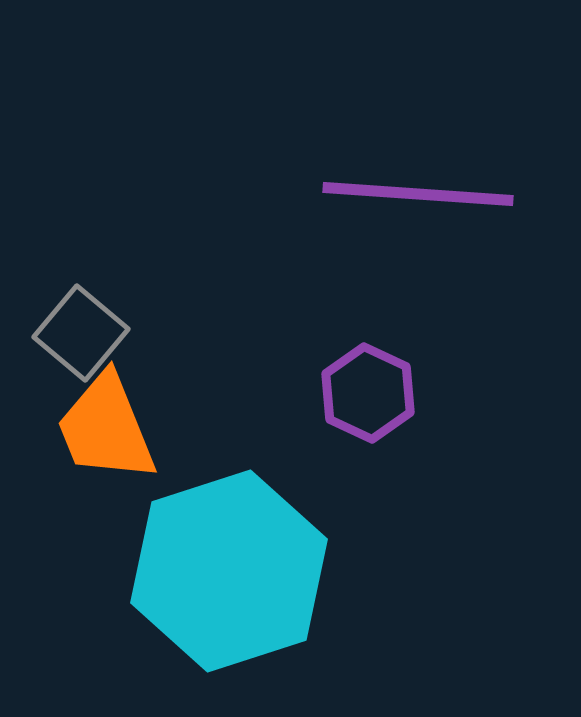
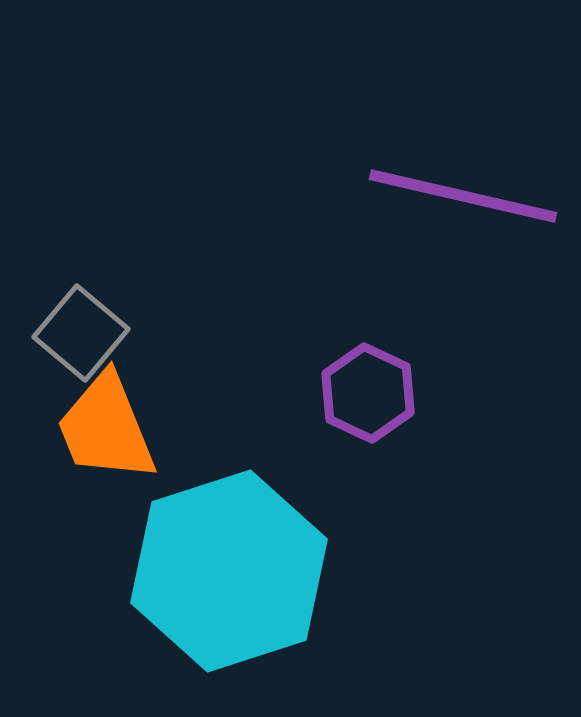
purple line: moved 45 px right, 2 px down; rotated 9 degrees clockwise
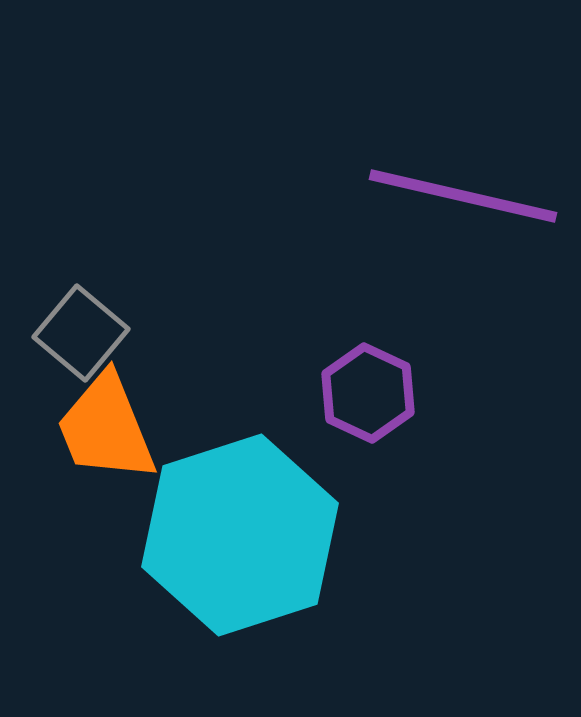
cyan hexagon: moved 11 px right, 36 px up
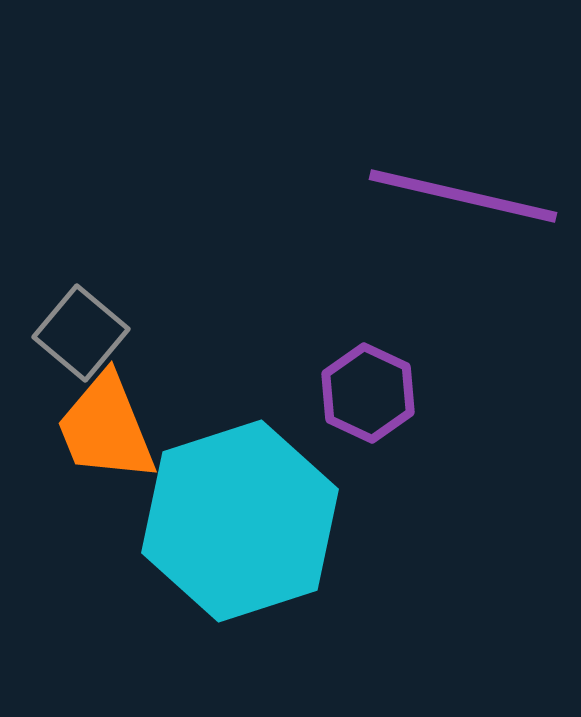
cyan hexagon: moved 14 px up
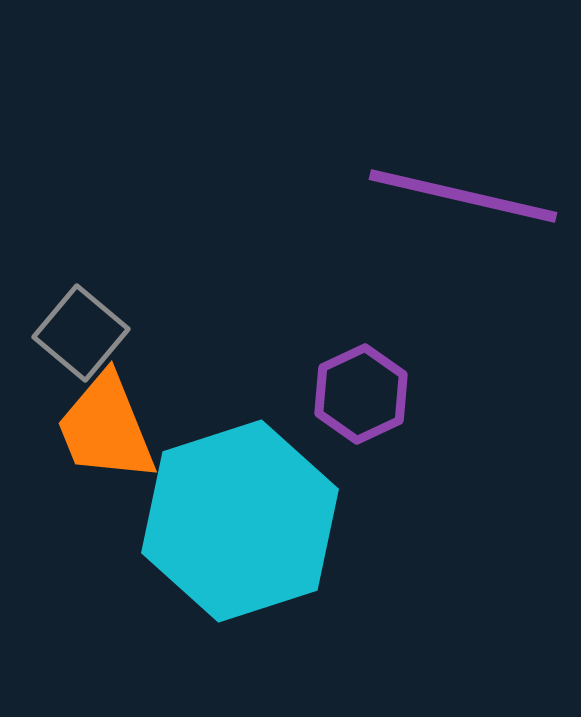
purple hexagon: moved 7 px left, 1 px down; rotated 10 degrees clockwise
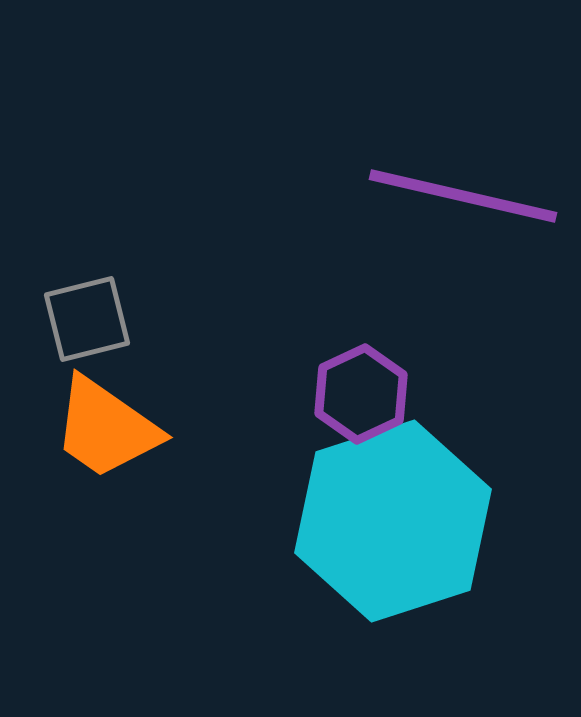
gray square: moved 6 px right, 14 px up; rotated 36 degrees clockwise
orange trapezoid: rotated 33 degrees counterclockwise
cyan hexagon: moved 153 px right
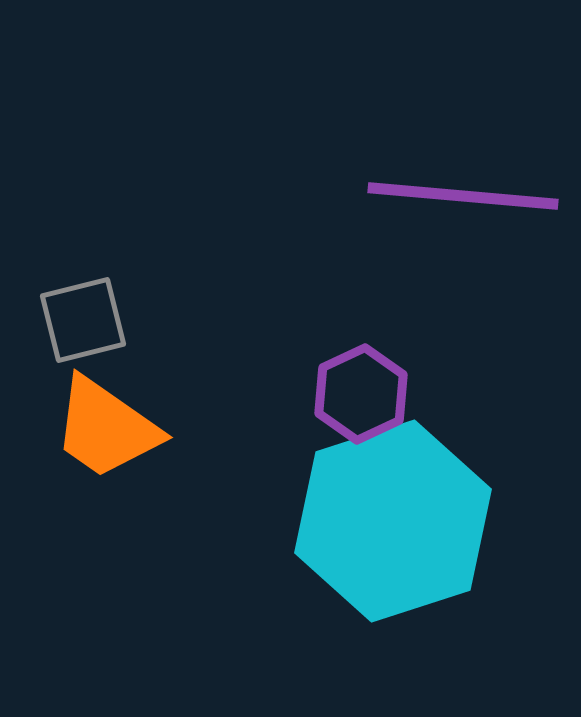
purple line: rotated 8 degrees counterclockwise
gray square: moved 4 px left, 1 px down
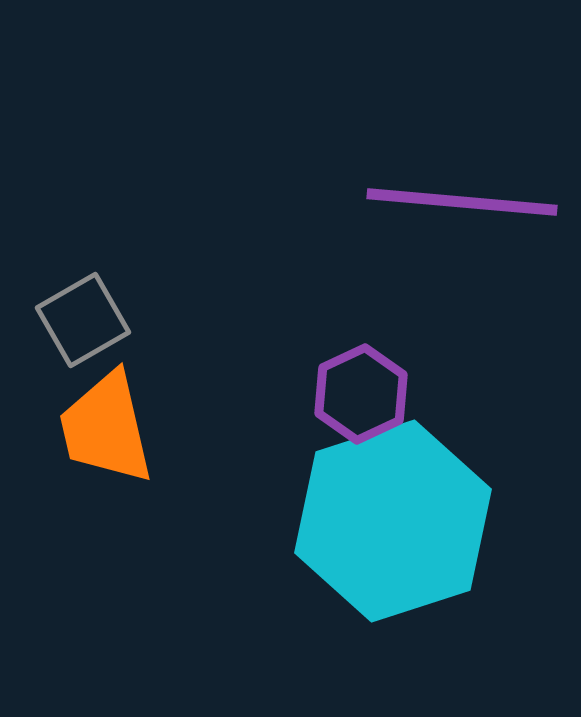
purple line: moved 1 px left, 6 px down
gray square: rotated 16 degrees counterclockwise
orange trapezoid: rotated 42 degrees clockwise
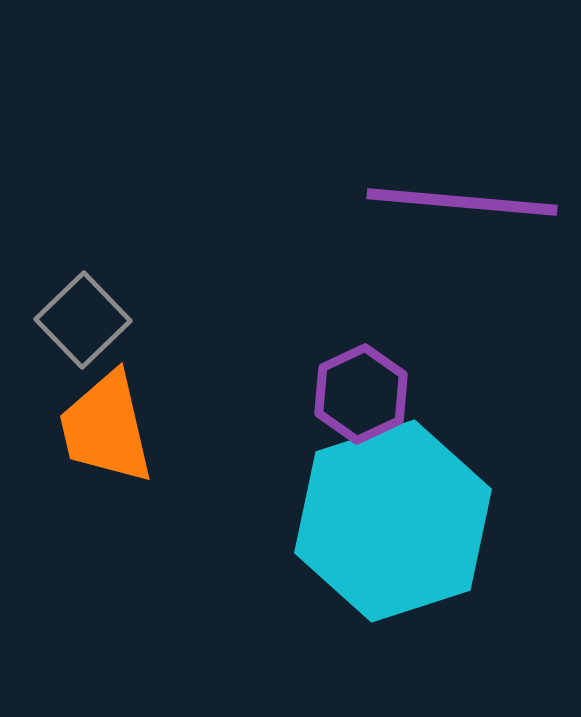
gray square: rotated 14 degrees counterclockwise
